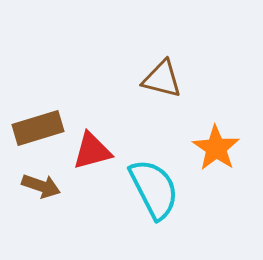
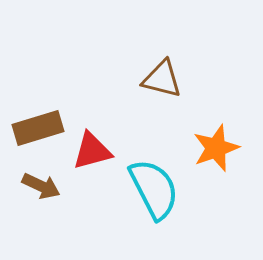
orange star: rotated 18 degrees clockwise
brown arrow: rotated 6 degrees clockwise
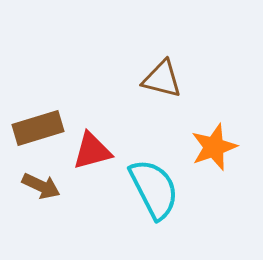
orange star: moved 2 px left, 1 px up
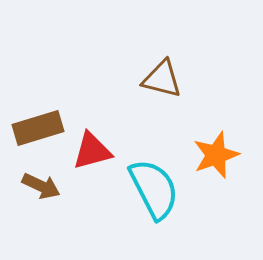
orange star: moved 2 px right, 8 px down
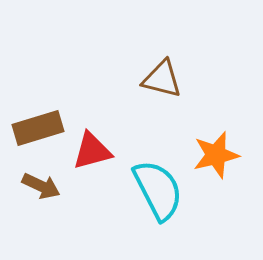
orange star: rotated 6 degrees clockwise
cyan semicircle: moved 4 px right, 1 px down
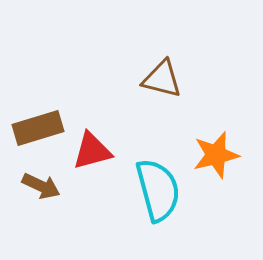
cyan semicircle: rotated 12 degrees clockwise
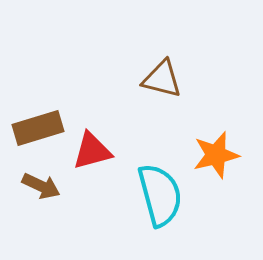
cyan semicircle: moved 2 px right, 5 px down
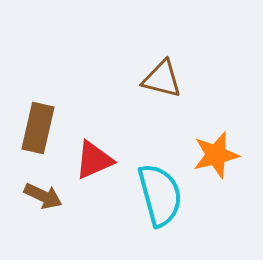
brown rectangle: rotated 60 degrees counterclockwise
red triangle: moved 2 px right, 9 px down; rotated 9 degrees counterclockwise
brown arrow: moved 2 px right, 10 px down
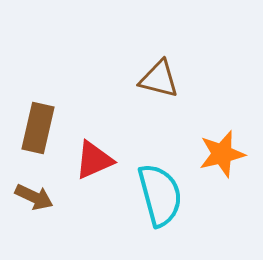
brown triangle: moved 3 px left
orange star: moved 6 px right, 1 px up
brown arrow: moved 9 px left, 1 px down
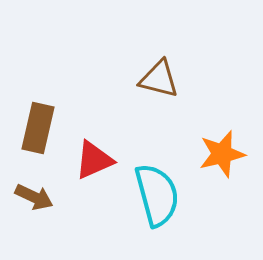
cyan semicircle: moved 3 px left
